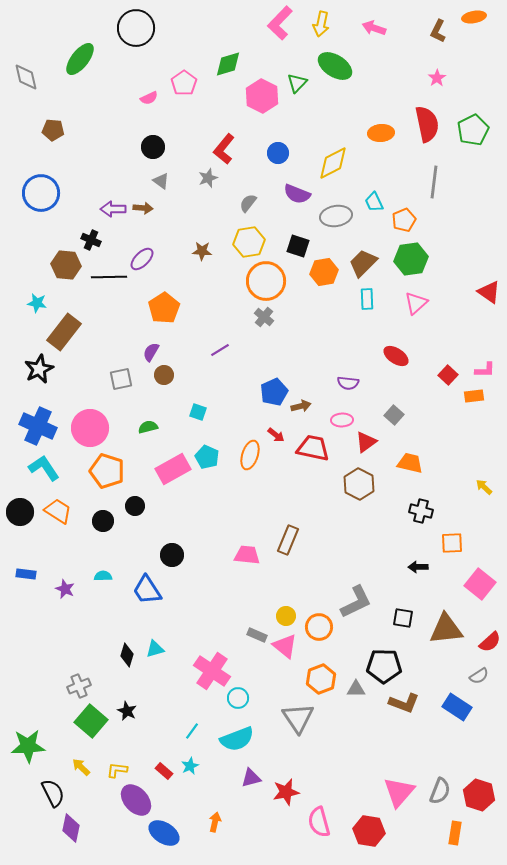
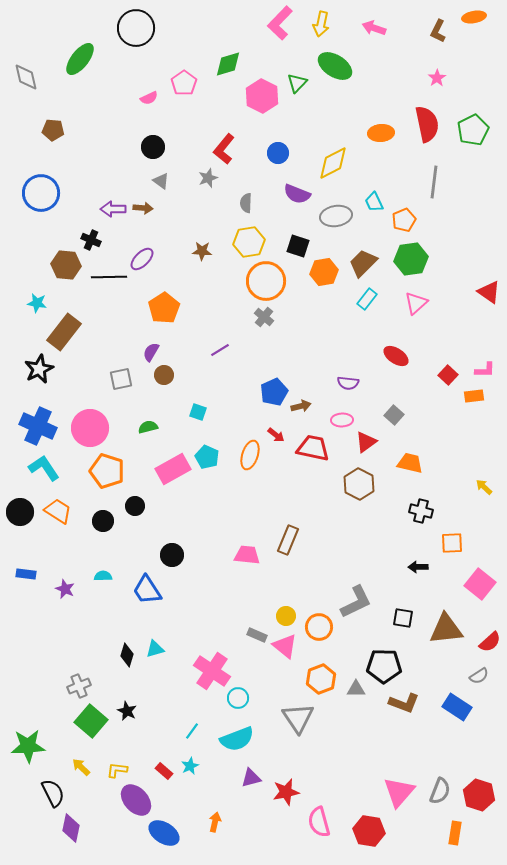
gray semicircle at (248, 203): moved 2 px left; rotated 36 degrees counterclockwise
cyan rectangle at (367, 299): rotated 40 degrees clockwise
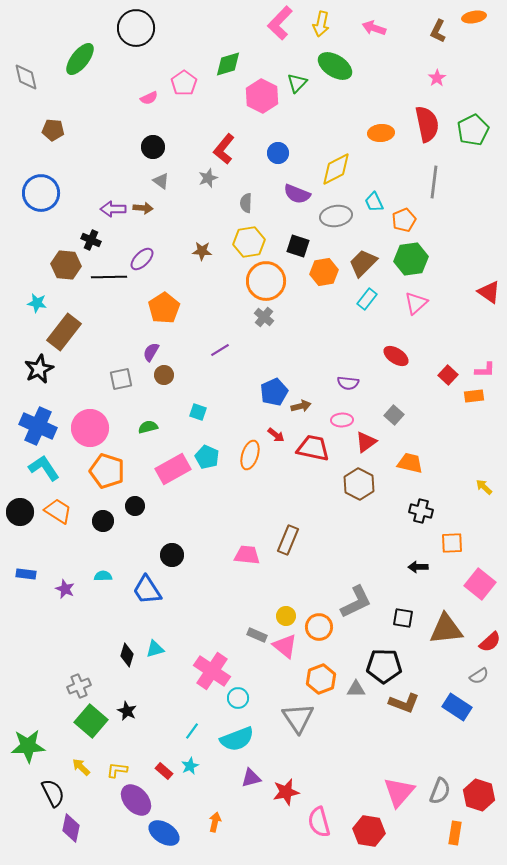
yellow diamond at (333, 163): moved 3 px right, 6 px down
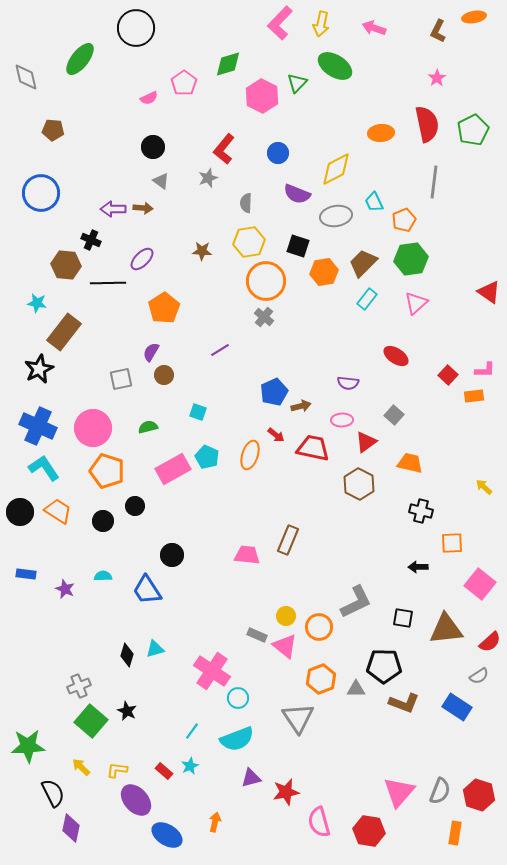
black line at (109, 277): moved 1 px left, 6 px down
pink circle at (90, 428): moved 3 px right
blue ellipse at (164, 833): moved 3 px right, 2 px down
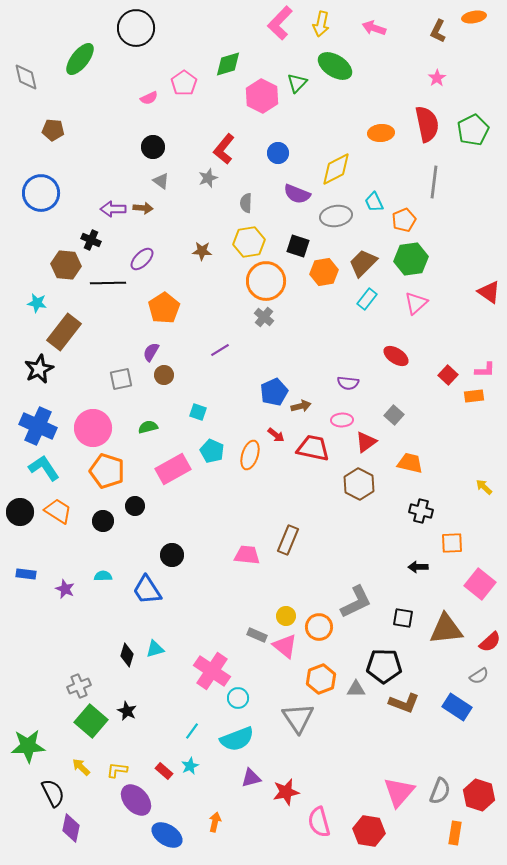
cyan pentagon at (207, 457): moved 5 px right, 6 px up
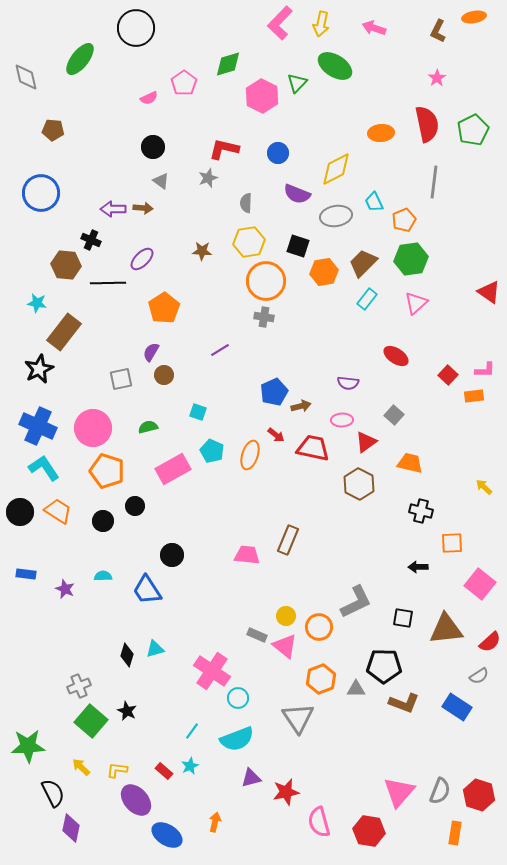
red L-shape at (224, 149): rotated 64 degrees clockwise
gray cross at (264, 317): rotated 30 degrees counterclockwise
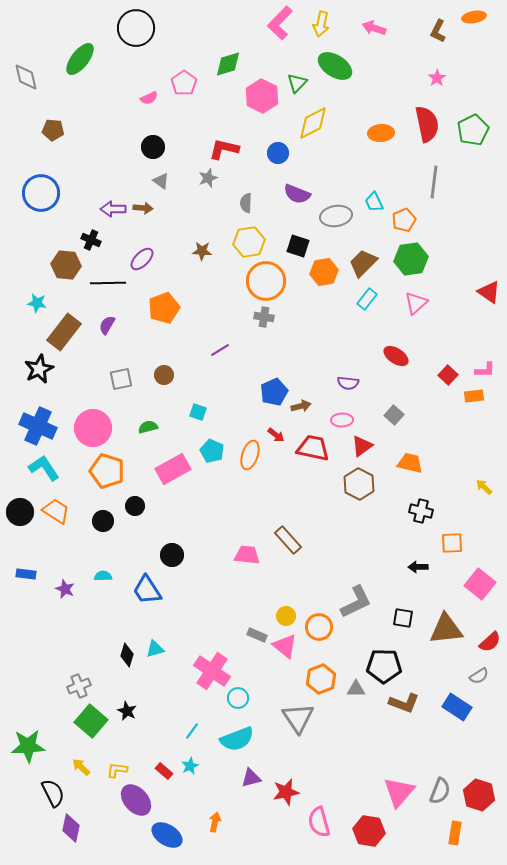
yellow diamond at (336, 169): moved 23 px left, 46 px up
orange pentagon at (164, 308): rotated 12 degrees clockwise
purple semicircle at (151, 352): moved 44 px left, 27 px up
red triangle at (366, 442): moved 4 px left, 4 px down
orange trapezoid at (58, 511): moved 2 px left
brown rectangle at (288, 540): rotated 64 degrees counterclockwise
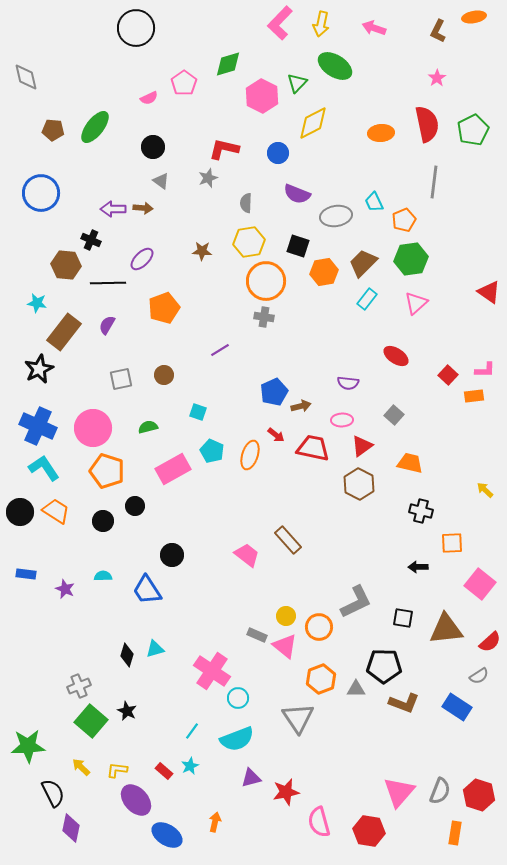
green ellipse at (80, 59): moved 15 px right, 68 px down
yellow arrow at (484, 487): moved 1 px right, 3 px down
pink trapezoid at (247, 555): rotated 32 degrees clockwise
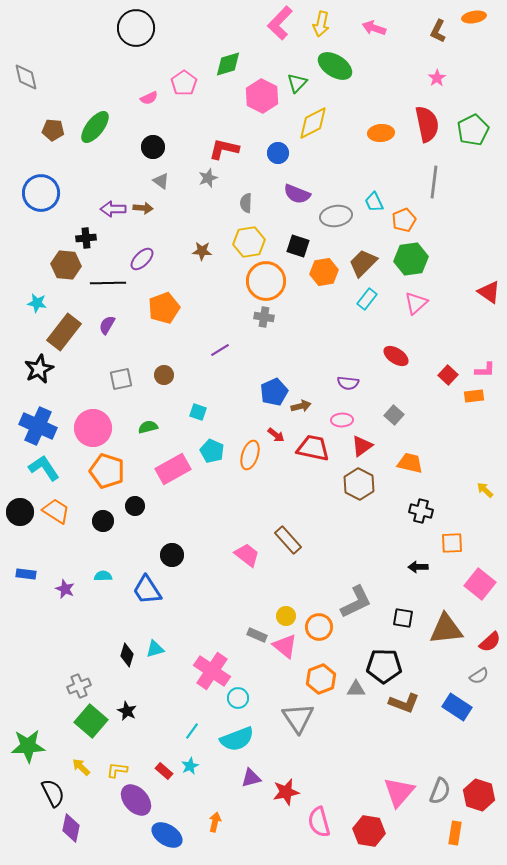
black cross at (91, 240): moved 5 px left, 2 px up; rotated 30 degrees counterclockwise
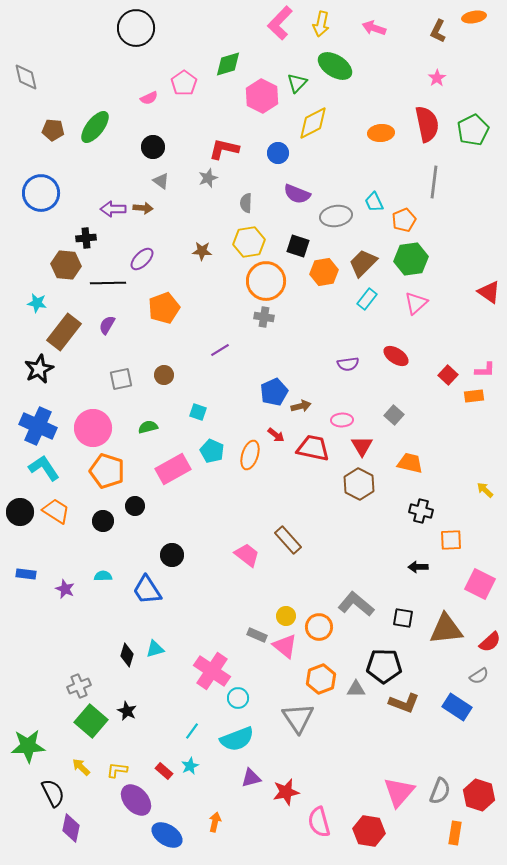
purple semicircle at (348, 383): moved 19 px up; rotated 15 degrees counterclockwise
red triangle at (362, 446): rotated 25 degrees counterclockwise
orange square at (452, 543): moved 1 px left, 3 px up
pink square at (480, 584): rotated 12 degrees counterclockwise
gray L-shape at (356, 602): moved 2 px down; rotated 114 degrees counterclockwise
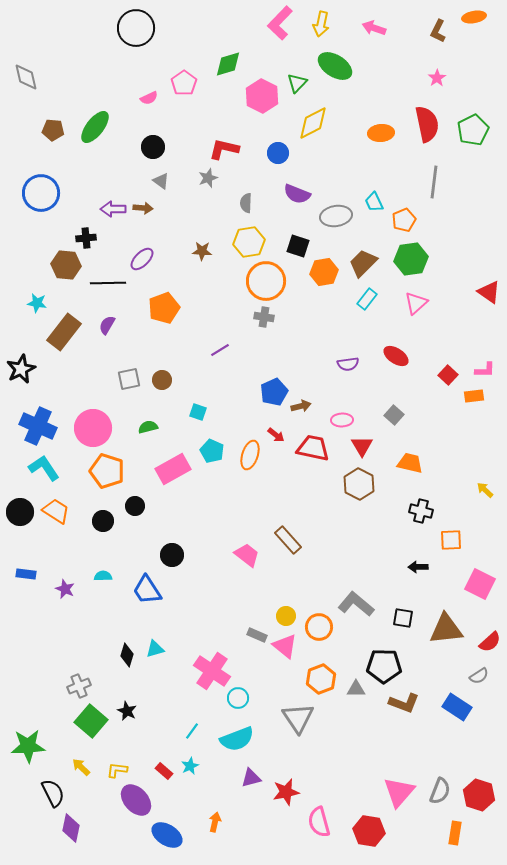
black star at (39, 369): moved 18 px left
brown circle at (164, 375): moved 2 px left, 5 px down
gray square at (121, 379): moved 8 px right
